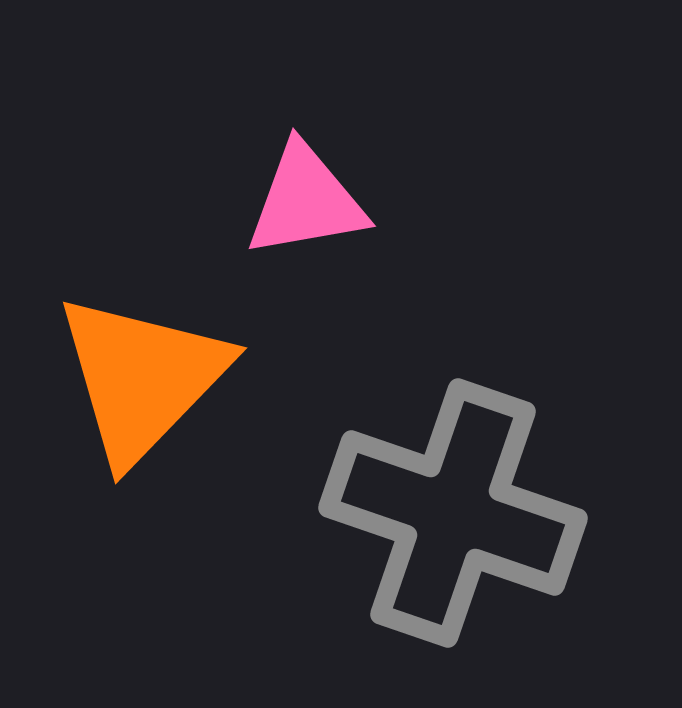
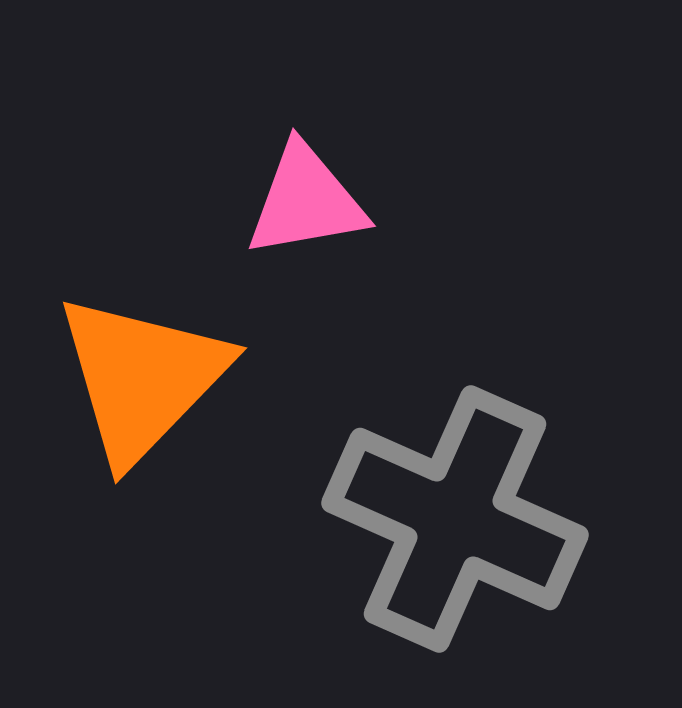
gray cross: moved 2 px right, 6 px down; rotated 5 degrees clockwise
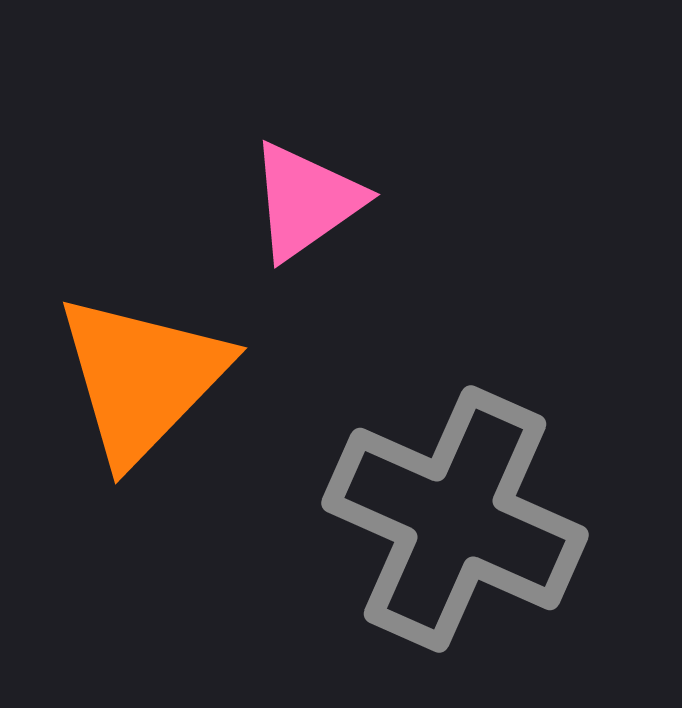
pink triangle: rotated 25 degrees counterclockwise
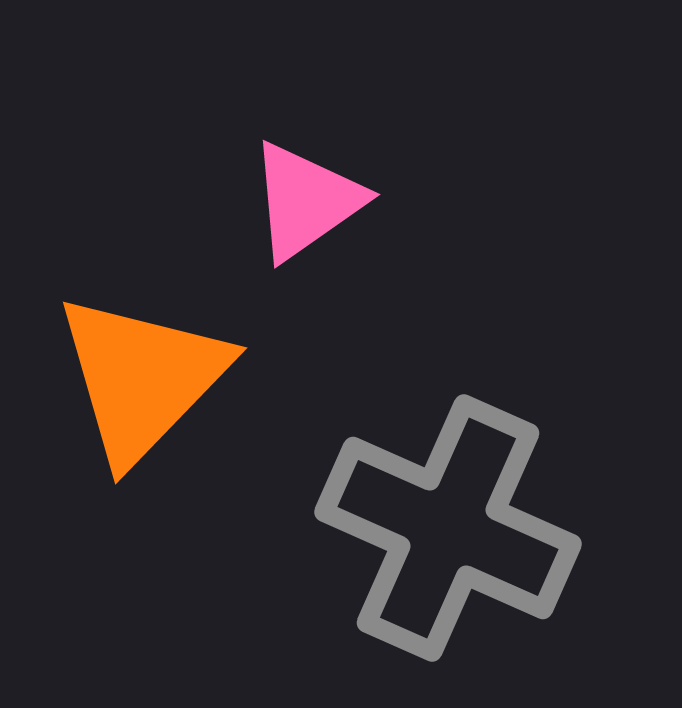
gray cross: moved 7 px left, 9 px down
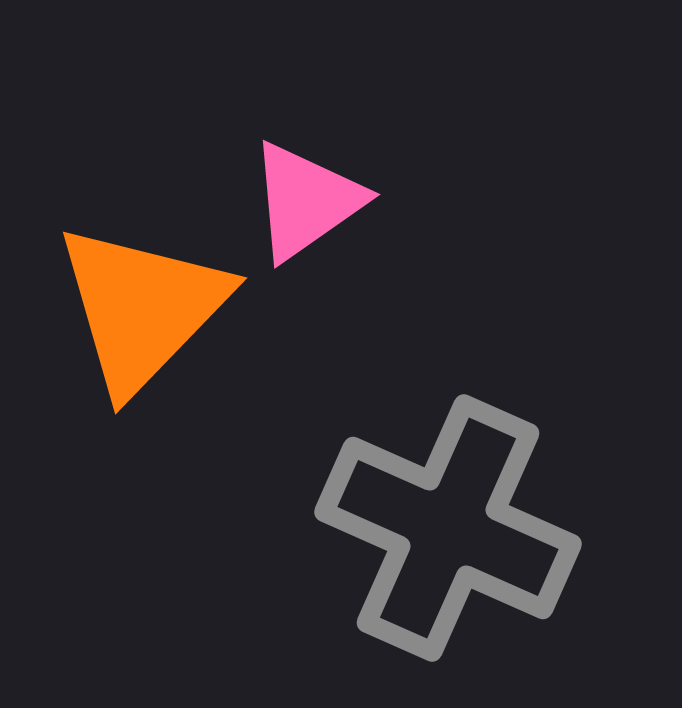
orange triangle: moved 70 px up
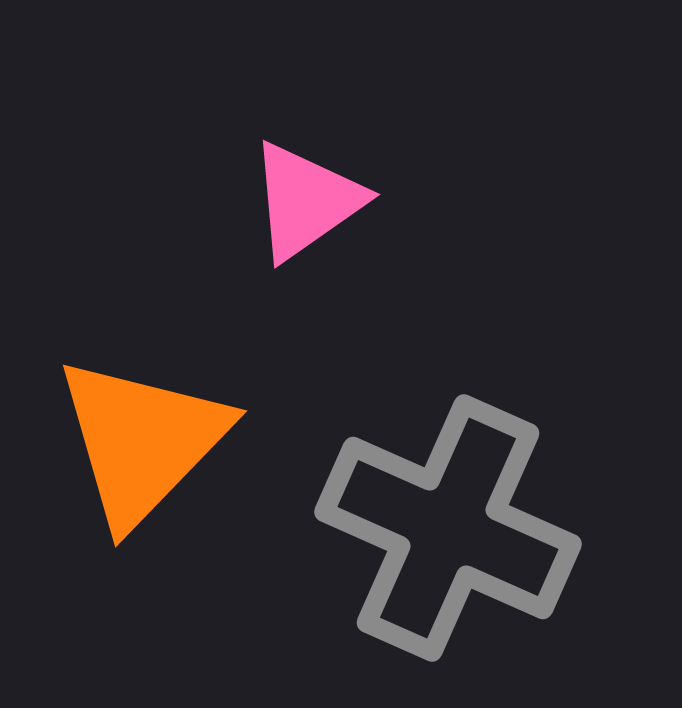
orange triangle: moved 133 px down
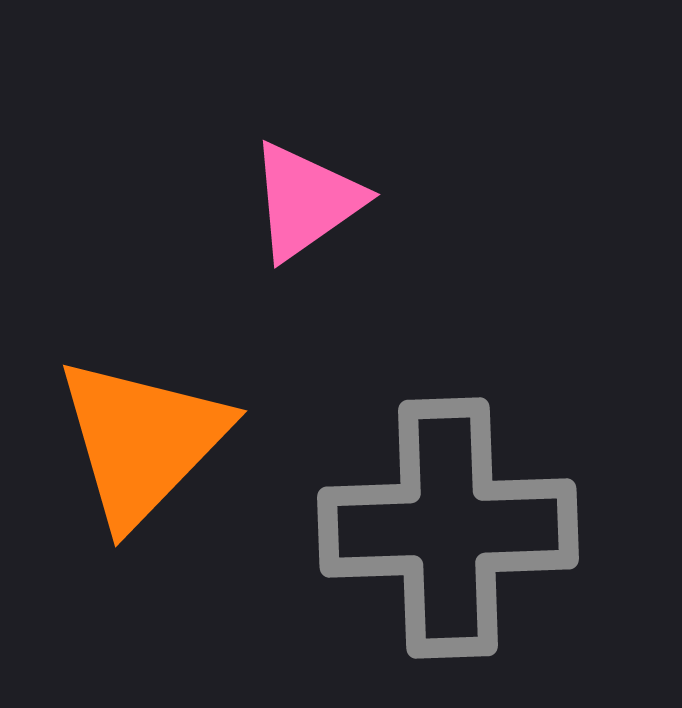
gray cross: rotated 26 degrees counterclockwise
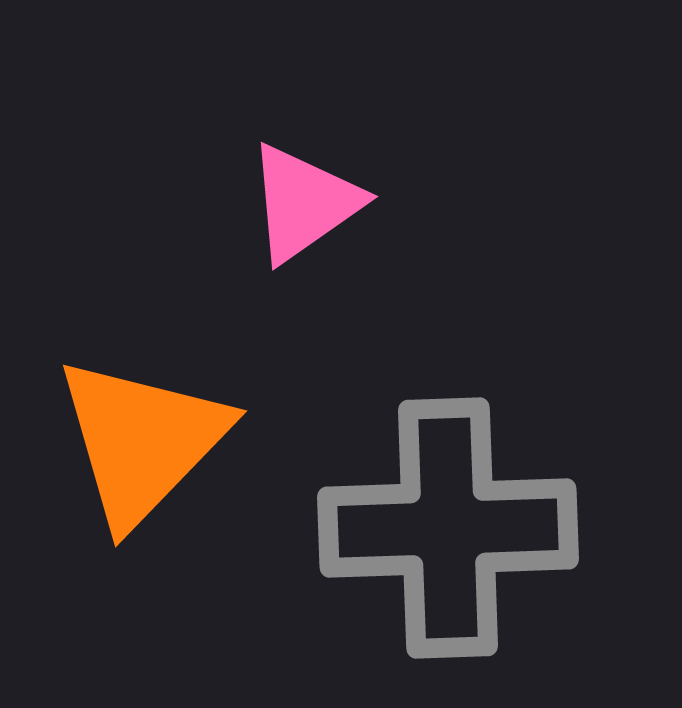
pink triangle: moved 2 px left, 2 px down
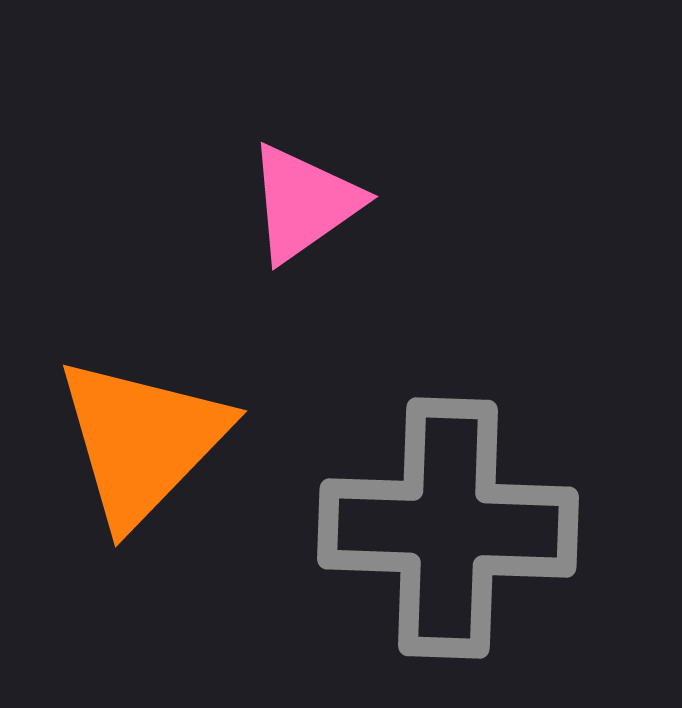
gray cross: rotated 4 degrees clockwise
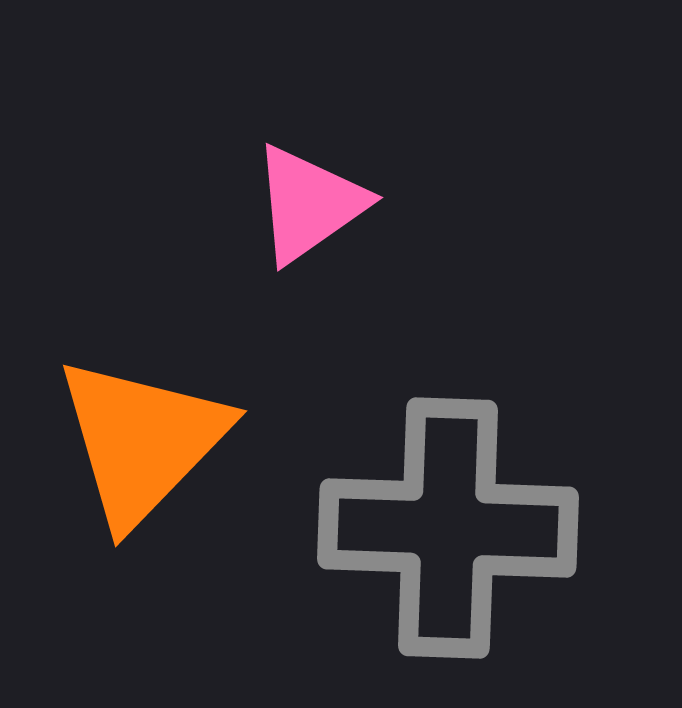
pink triangle: moved 5 px right, 1 px down
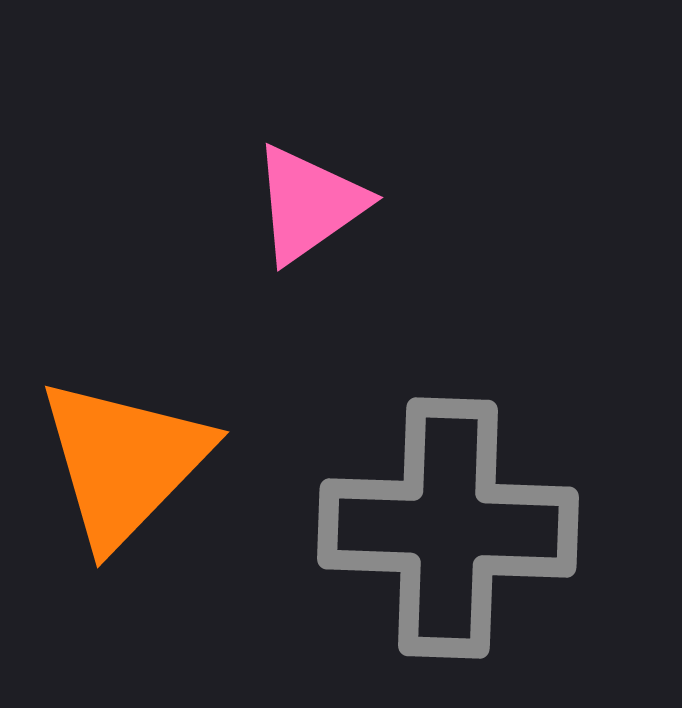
orange triangle: moved 18 px left, 21 px down
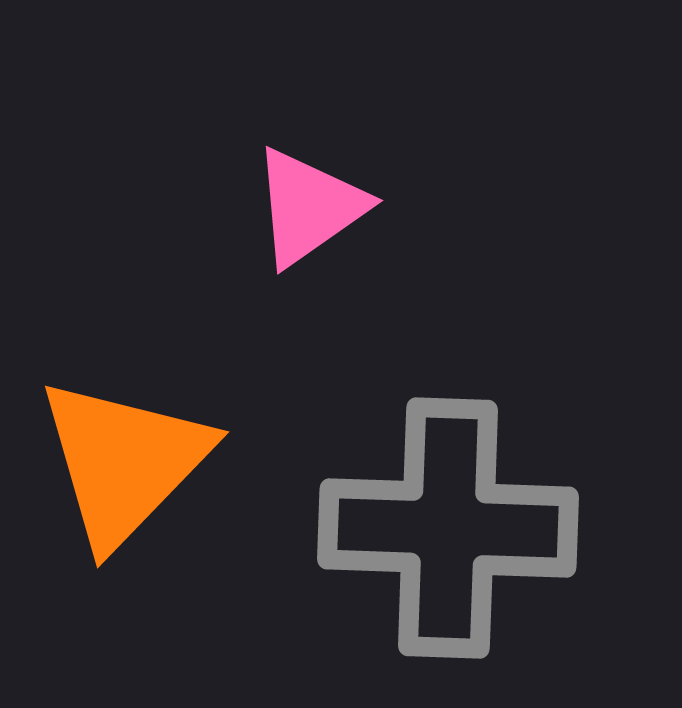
pink triangle: moved 3 px down
